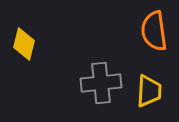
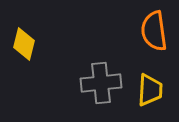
yellow trapezoid: moved 1 px right, 1 px up
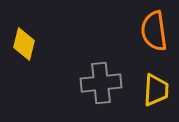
yellow trapezoid: moved 6 px right
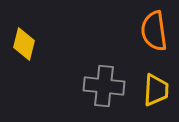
gray cross: moved 3 px right, 3 px down; rotated 12 degrees clockwise
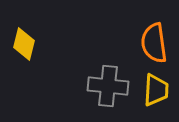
orange semicircle: moved 12 px down
gray cross: moved 4 px right
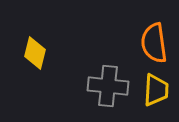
yellow diamond: moved 11 px right, 9 px down
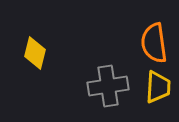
gray cross: rotated 15 degrees counterclockwise
yellow trapezoid: moved 2 px right, 3 px up
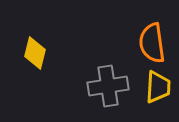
orange semicircle: moved 2 px left
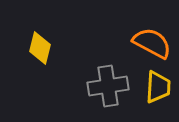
orange semicircle: rotated 126 degrees clockwise
yellow diamond: moved 5 px right, 5 px up
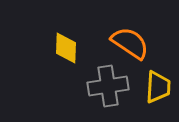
orange semicircle: moved 22 px left; rotated 6 degrees clockwise
yellow diamond: moved 26 px right; rotated 12 degrees counterclockwise
